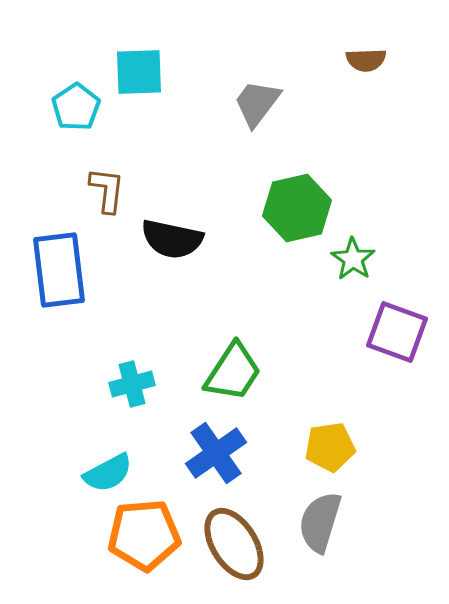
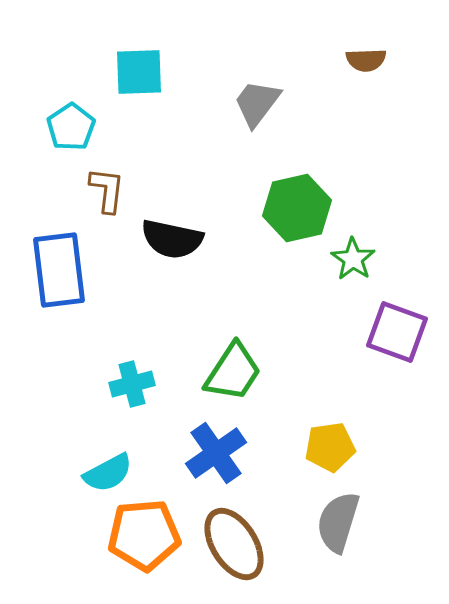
cyan pentagon: moved 5 px left, 20 px down
gray semicircle: moved 18 px right
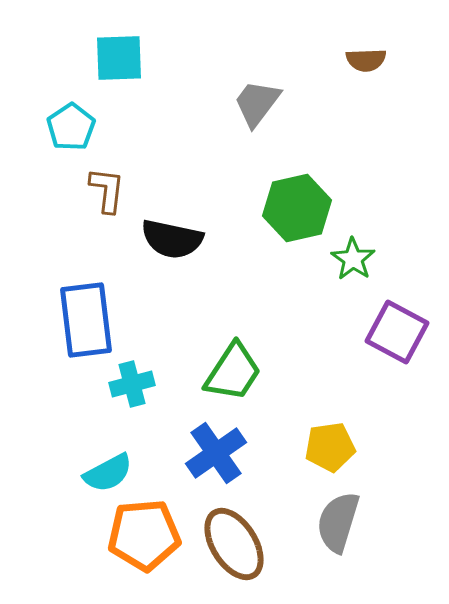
cyan square: moved 20 px left, 14 px up
blue rectangle: moved 27 px right, 50 px down
purple square: rotated 8 degrees clockwise
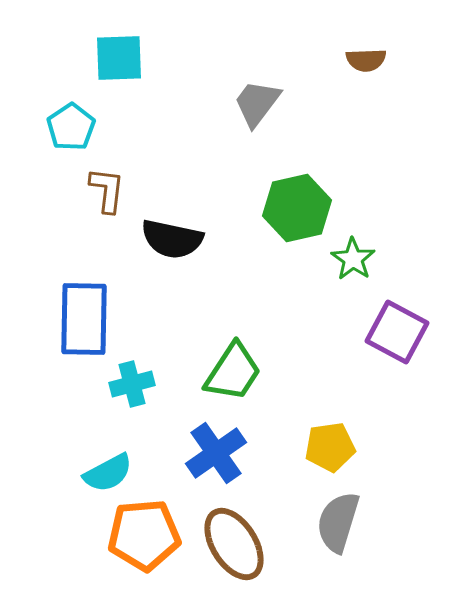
blue rectangle: moved 2 px left, 1 px up; rotated 8 degrees clockwise
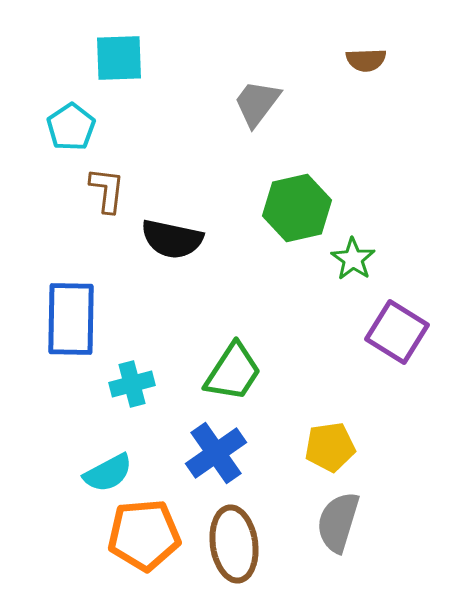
blue rectangle: moved 13 px left
purple square: rotated 4 degrees clockwise
brown ellipse: rotated 24 degrees clockwise
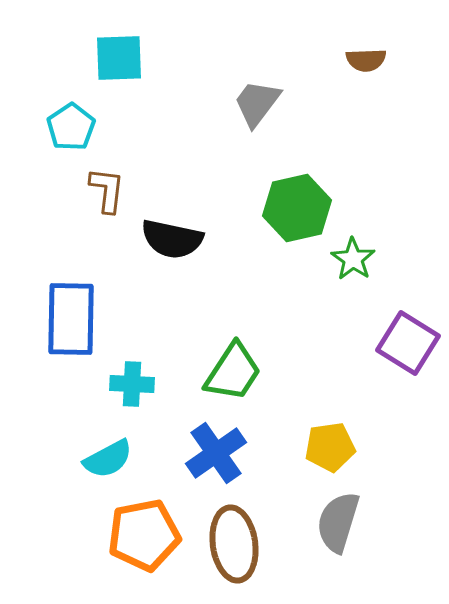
purple square: moved 11 px right, 11 px down
cyan cross: rotated 18 degrees clockwise
cyan semicircle: moved 14 px up
orange pentagon: rotated 6 degrees counterclockwise
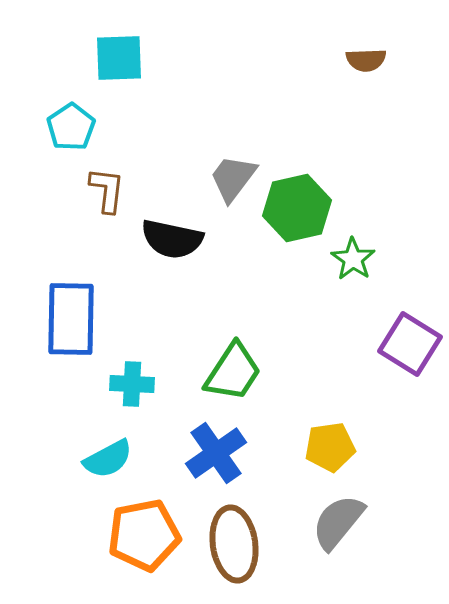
gray trapezoid: moved 24 px left, 75 px down
purple square: moved 2 px right, 1 px down
gray semicircle: rotated 22 degrees clockwise
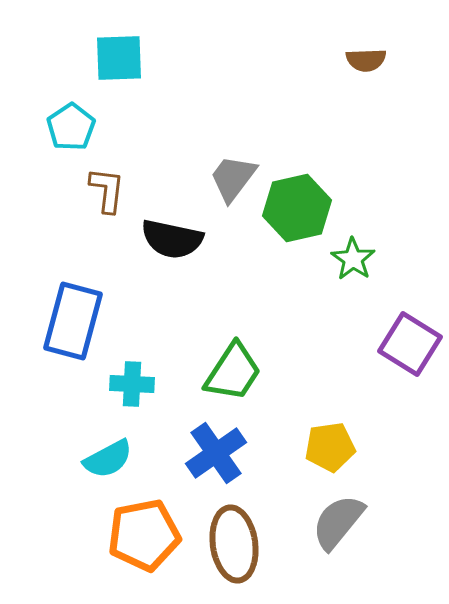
blue rectangle: moved 2 px right, 2 px down; rotated 14 degrees clockwise
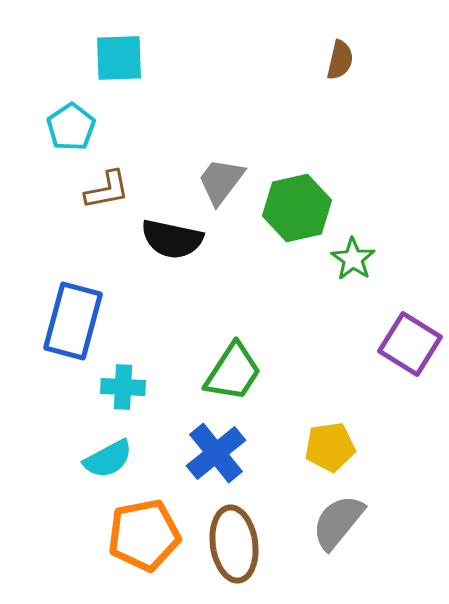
brown semicircle: moved 26 px left; rotated 75 degrees counterclockwise
gray trapezoid: moved 12 px left, 3 px down
brown L-shape: rotated 72 degrees clockwise
cyan cross: moved 9 px left, 3 px down
blue cross: rotated 4 degrees counterclockwise
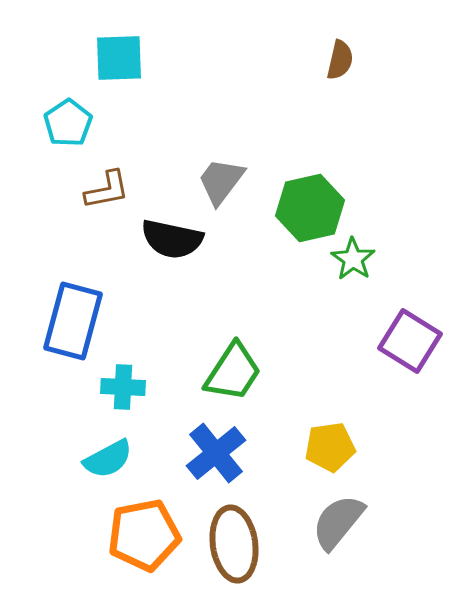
cyan pentagon: moved 3 px left, 4 px up
green hexagon: moved 13 px right
purple square: moved 3 px up
